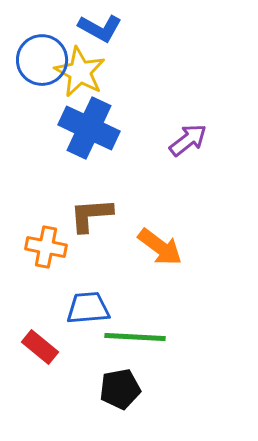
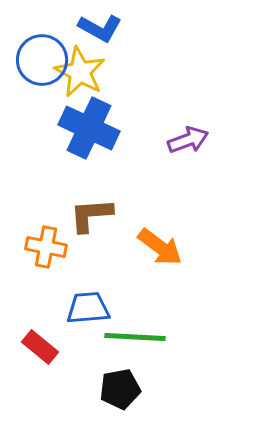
purple arrow: rotated 18 degrees clockwise
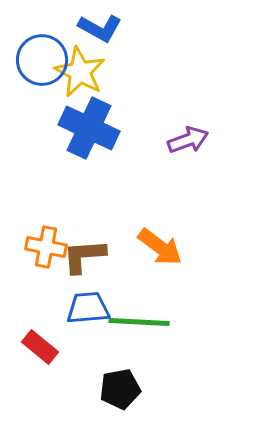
brown L-shape: moved 7 px left, 41 px down
green line: moved 4 px right, 15 px up
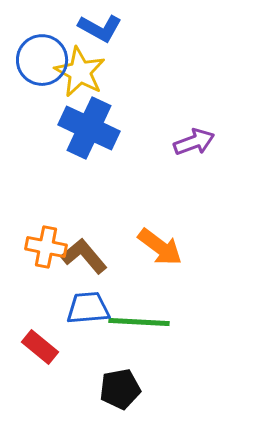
purple arrow: moved 6 px right, 2 px down
brown L-shape: rotated 54 degrees clockwise
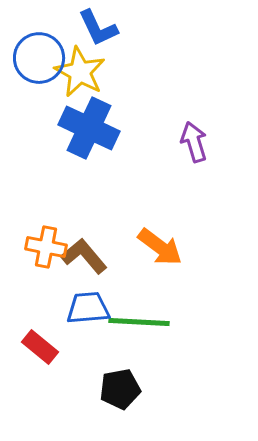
blue L-shape: moved 2 px left; rotated 36 degrees clockwise
blue circle: moved 3 px left, 2 px up
purple arrow: rotated 87 degrees counterclockwise
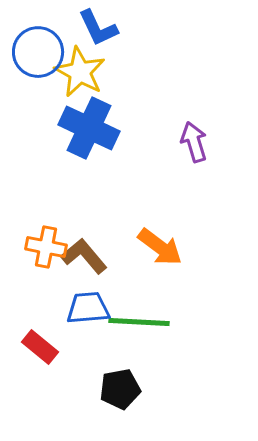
blue circle: moved 1 px left, 6 px up
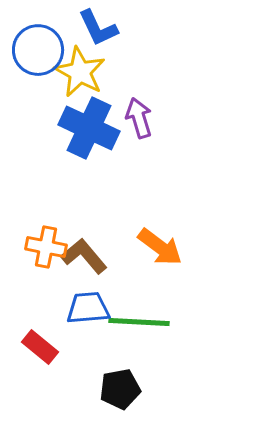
blue circle: moved 2 px up
purple arrow: moved 55 px left, 24 px up
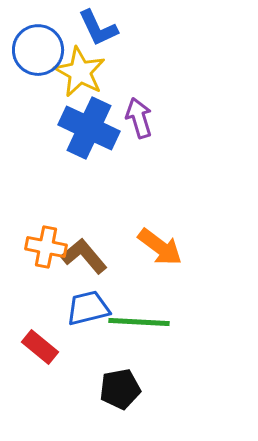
blue trapezoid: rotated 9 degrees counterclockwise
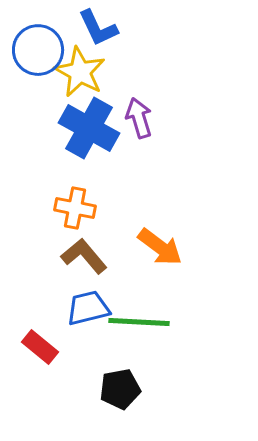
blue cross: rotated 4 degrees clockwise
orange cross: moved 29 px right, 39 px up
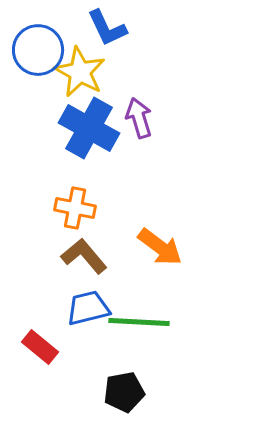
blue L-shape: moved 9 px right
black pentagon: moved 4 px right, 3 px down
